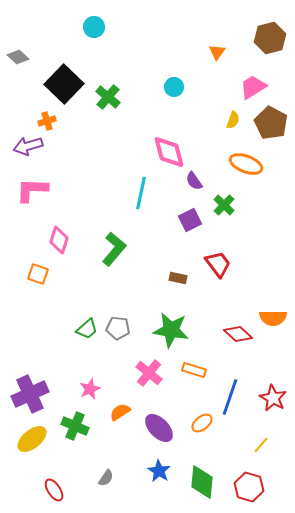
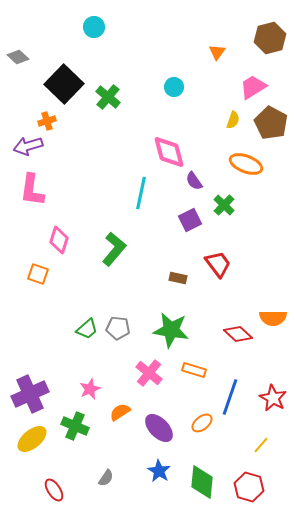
pink L-shape at (32, 190): rotated 84 degrees counterclockwise
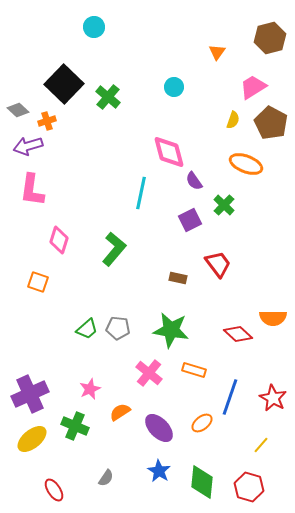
gray diamond at (18, 57): moved 53 px down
orange square at (38, 274): moved 8 px down
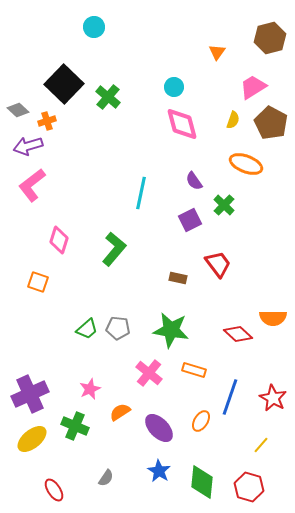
pink diamond at (169, 152): moved 13 px right, 28 px up
pink L-shape at (32, 190): moved 5 px up; rotated 44 degrees clockwise
orange ellipse at (202, 423): moved 1 px left, 2 px up; rotated 20 degrees counterclockwise
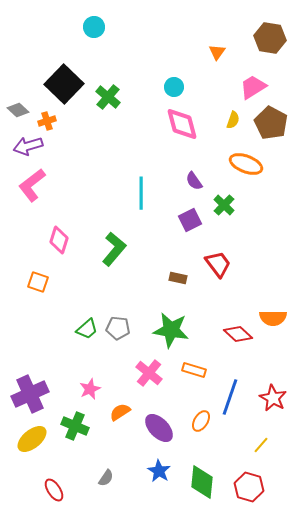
brown hexagon at (270, 38): rotated 24 degrees clockwise
cyan line at (141, 193): rotated 12 degrees counterclockwise
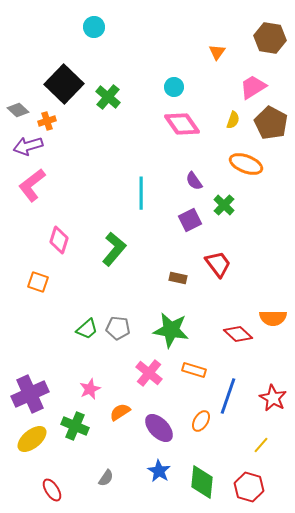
pink diamond at (182, 124): rotated 21 degrees counterclockwise
blue line at (230, 397): moved 2 px left, 1 px up
red ellipse at (54, 490): moved 2 px left
